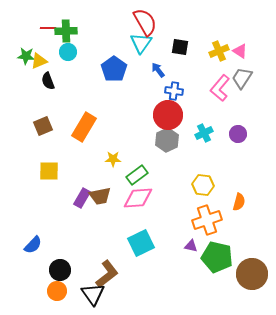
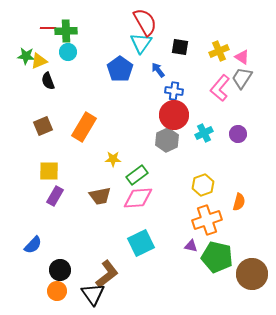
pink triangle: moved 2 px right, 6 px down
blue pentagon: moved 6 px right
red circle: moved 6 px right
yellow hexagon: rotated 25 degrees counterclockwise
purple rectangle: moved 27 px left, 2 px up
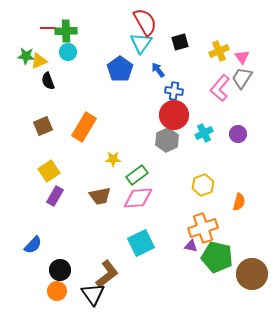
black square: moved 5 px up; rotated 24 degrees counterclockwise
pink triangle: rotated 21 degrees clockwise
yellow square: rotated 35 degrees counterclockwise
orange cross: moved 4 px left, 8 px down
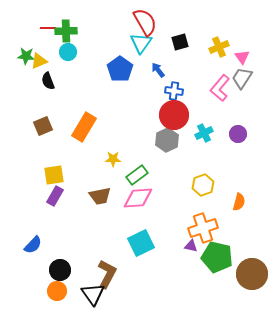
yellow cross: moved 4 px up
yellow square: moved 5 px right, 4 px down; rotated 25 degrees clockwise
brown L-shape: rotated 24 degrees counterclockwise
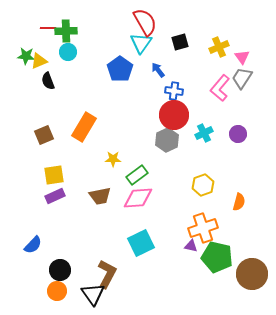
brown square: moved 1 px right, 9 px down
purple rectangle: rotated 36 degrees clockwise
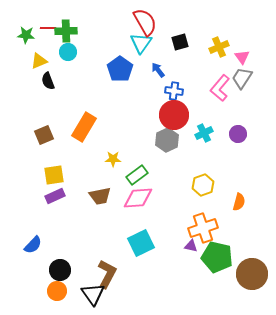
green star: moved 21 px up
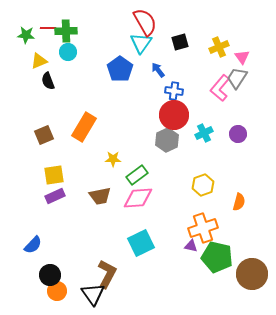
gray trapezoid: moved 5 px left
black circle: moved 10 px left, 5 px down
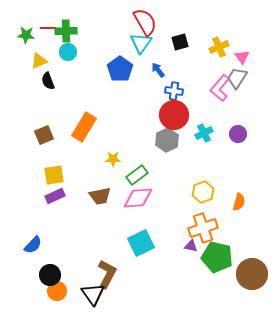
yellow hexagon: moved 7 px down
